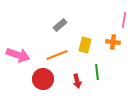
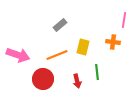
yellow rectangle: moved 2 px left, 2 px down
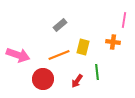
orange line: moved 2 px right
red arrow: rotated 48 degrees clockwise
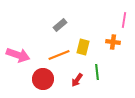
red arrow: moved 1 px up
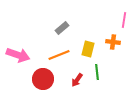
gray rectangle: moved 2 px right, 3 px down
yellow rectangle: moved 5 px right, 2 px down
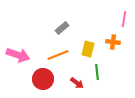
pink line: moved 1 px up
orange line: moved 1 px left
red arrow: moved 3 px down; rotated 88 degrees counterclockwise
